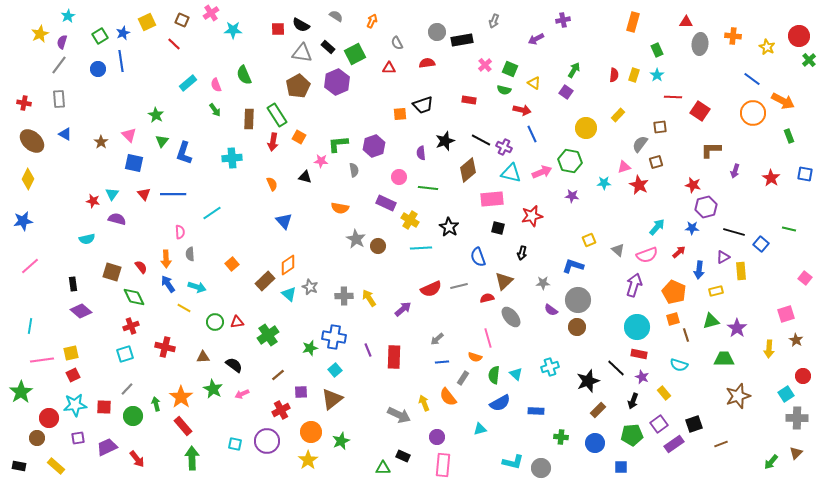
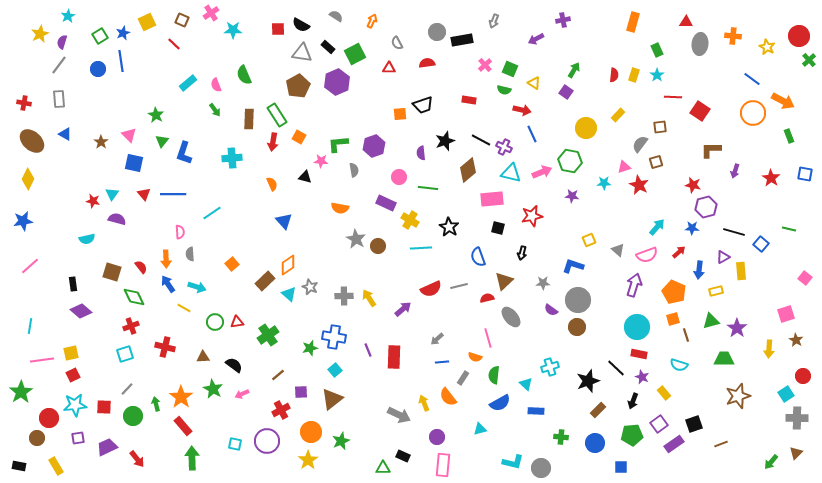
cyan triangle at (516, 374): moved 10 px right, 10 px down
yellow rectangle at (56, 466): rotated 18 degrees clockwise
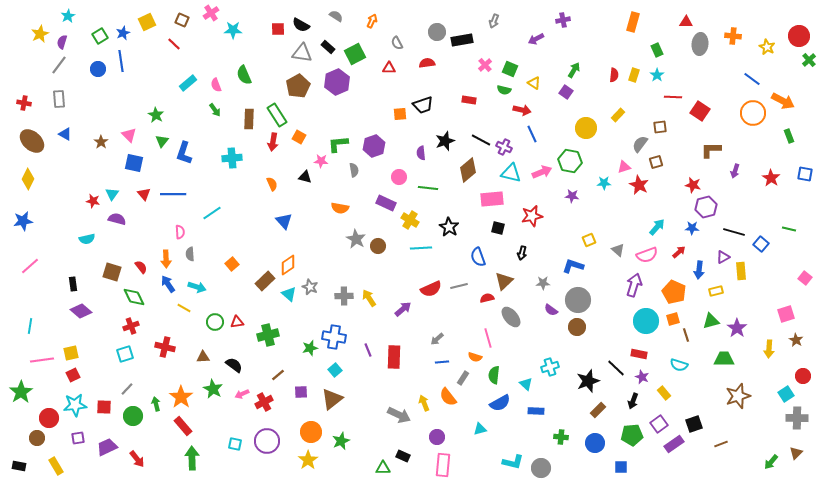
cyan circle at (637, 327): moved 9 px right, 6 px up
green cross at (268, 335): rotated 20 degrees clockwise
red cross at (281, 410): moved 17 px left, 8 px up
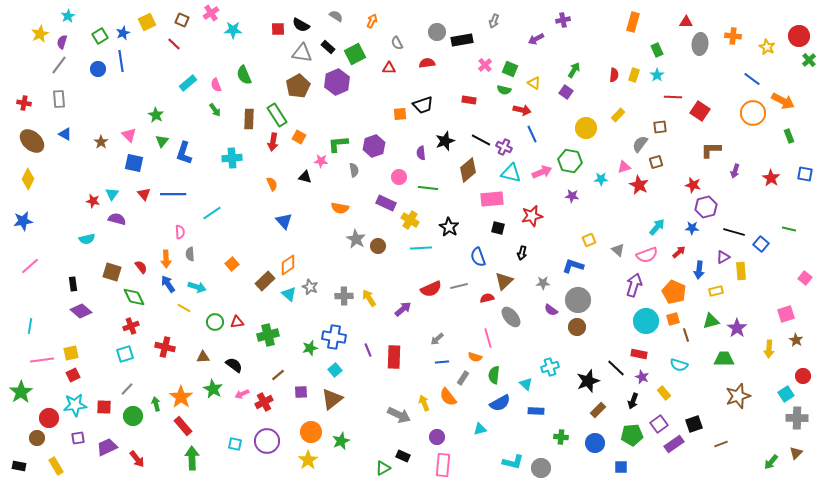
cyan star at (604, 183): moved 3 px left, 4 px up
green triangle at (383, 468): rotated 28 degrees counterclockwise
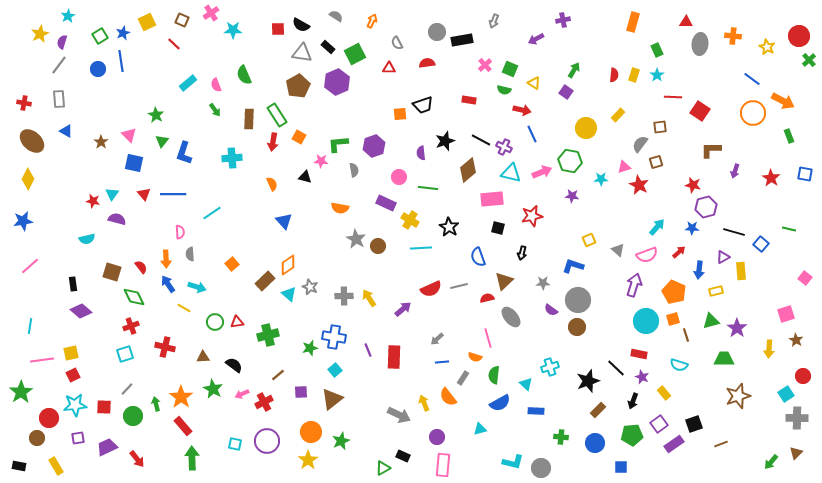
blue triangle at (65, 134): moved 1 px right, 3 px up
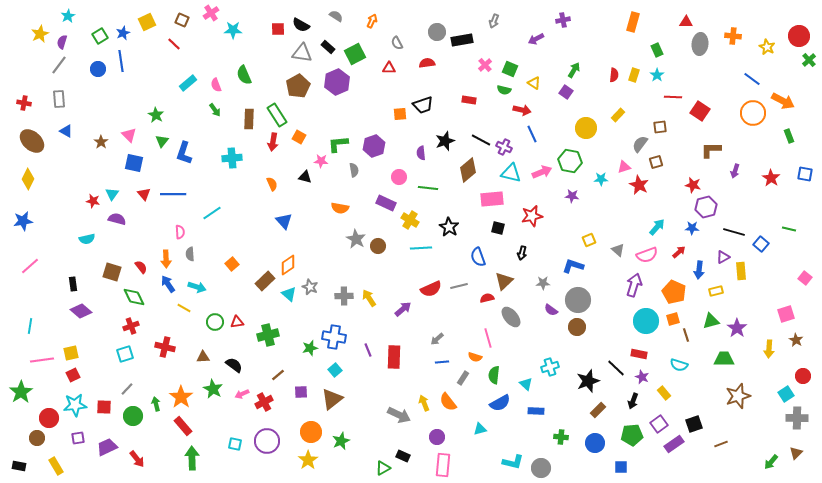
orange semicircle at (448, 397): moved 5 px down
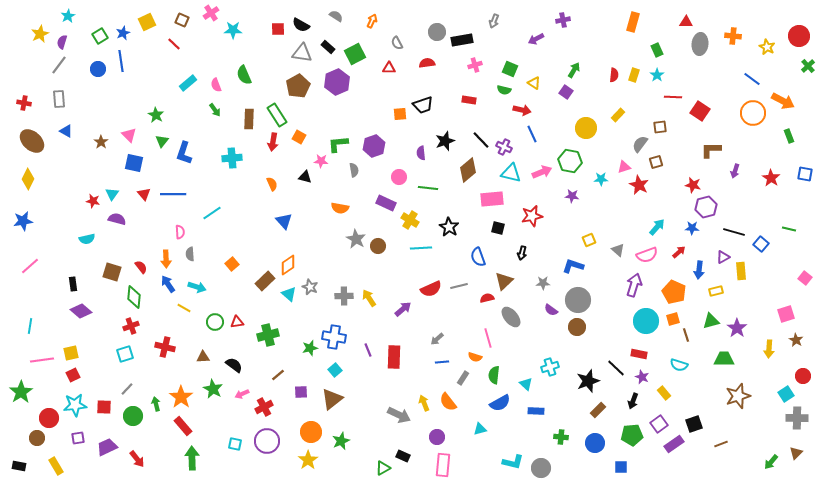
green cross at (809, 60): moved 1 px left, 6 px down
pink cross at (485, 65): moved 10 px left; rotated 24 degrees clockwise
black line at (481, 140): rotated 18 degrees clockwise
green diamond at (134, 297): rotated 30 degrees clockwise
red cross at (264, 402): moved 5 px down
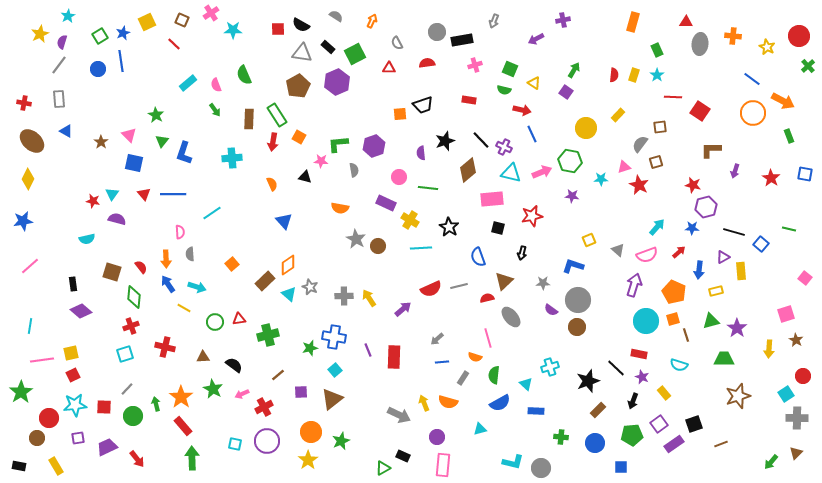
red triangle at (237, 322): moved 2 px right, 3 px up
orange semicircle at (448, 402): rotated 36 degrees counterclockwise
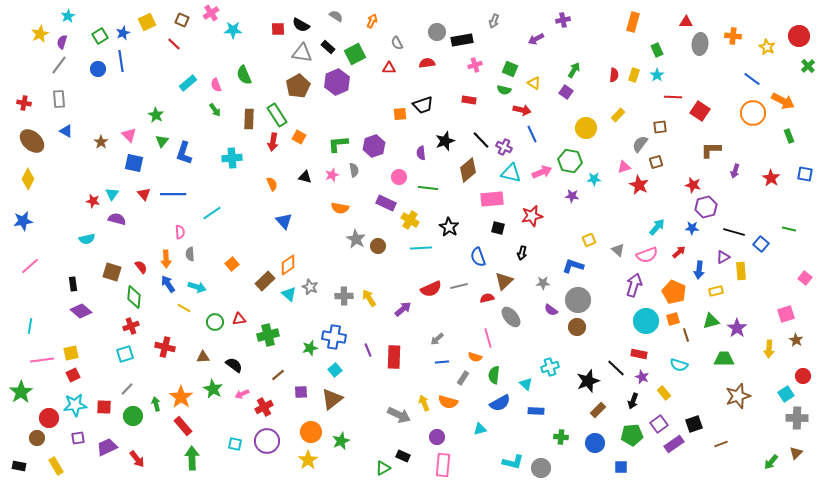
pink star at (321, 161): moved 11 px right, 14 px down; rotated 24 degrees counterclockwise
cyan star at (601, 179): moved 7 px left
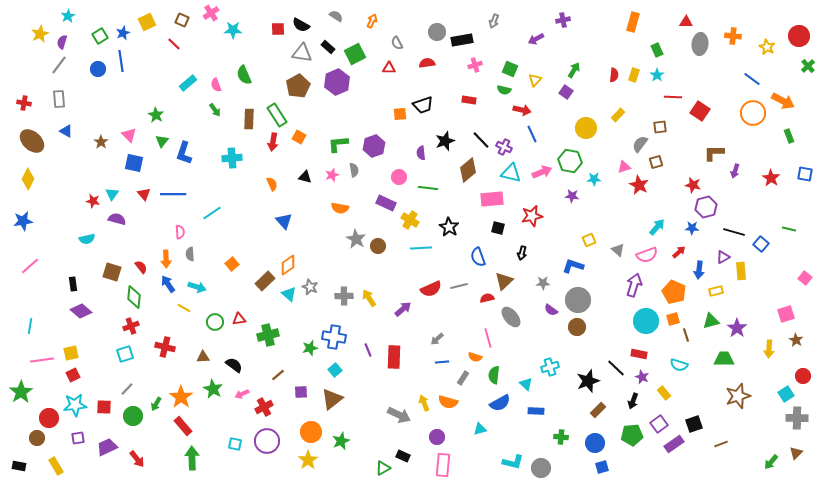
yellow triangle at (534, 83): moved 1 px right, 3 px up; rotated 40 degrees clockwise
brown L-shape at (711, 150): moved 3 px right, 3 px down
green arrow at (156, 404): rotated 136 degrees counterclockwise
blue square at (621, 467): moved 19 px left; rotated 16 degrees counterclockwise
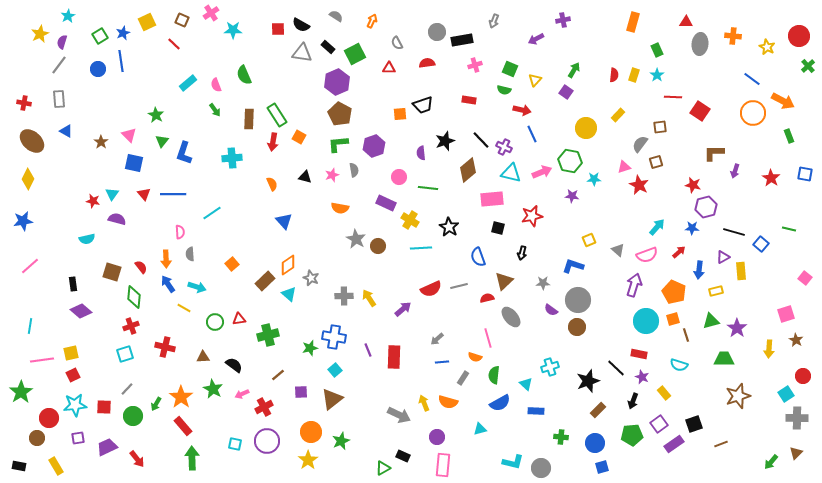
brown pentagon at (298, 86): moved 42 px right, 28 px down; rotated 15 degrees counterclockwise
gray star at (310, 287): moved 1 px right, 9 px up
